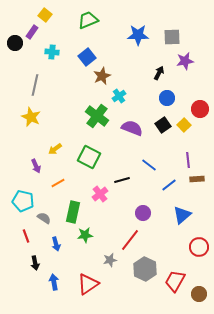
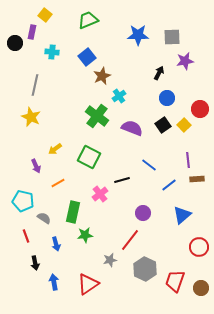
purple rectangle at (32, 32): rotated 24 degrees counterclockwise
red trapezoid at (175, 281): rotated 10 degrees counterclockwise
brown circle at (199, 294): moved 2 px right, 6 px up
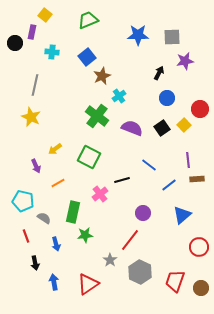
black square at (163, 125): moved 1 px left, 3 px down
gray star at (110, 260): rotated 24 degrees counterclockwise
gray hexagon at (145, 269): moved 5 px left, 3 px down
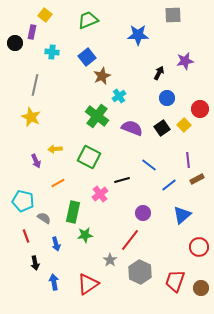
gray square at (172, 37): moved 1 px right, 22 px up
yellow arrow at (55, 149): rotated 32 degrees clockwise
purple arrow at (36, 166): moved 5 px up
brown rectangle at (197, 179): rotated 24 degrees counterclockwise
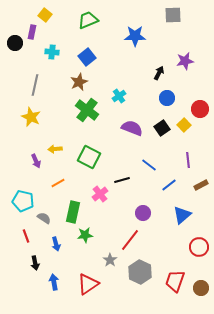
blue star at (138, 35): moved 3 px left, 1 px down
brown star at (102, 76): moved 23 px left, 6 px down
green cross at (97, 116): moved 10 px left, 6 px up
brown rectangle at (197, 179): moved 4 px right, 6 px down
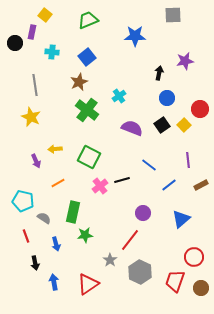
black arrow at (159, 73): rotated 16 degrees counterclockwise
gray line at (35, 85): rotated 20 degrees counterclockwise
black square at (162, 128): moved 3 px up
pink cross at (100, 194): moved 8 px up
blue triangle at (182, 215): moved 1 px left, 4 px down
red circle at (199, 247): moved 5 px left, 10 px down
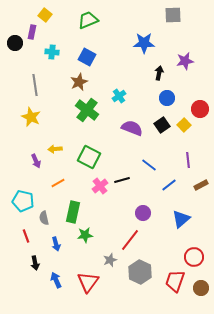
blue star at (135, 36): moved 9 px right, 7 px down
blue square at (87, 57): rotated 24 degrees counterclockwise
gray semicircle at (44, 218): rotated 136 degrees counterclockwise
gray star at (110, 260): rotated 16 degrees clockwise
blue arrow at (54, 282): moved 2 px right, 2 px up; rotated 14 degrees counterclockwise
red triangle at (88, 284): moved 2 px up; rotated 20 degrees counterclockwise
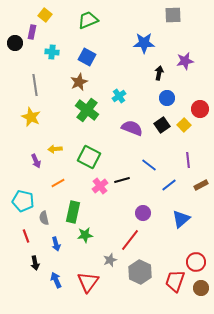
red circle at (194, 257): moved 2 px right, 5 px down
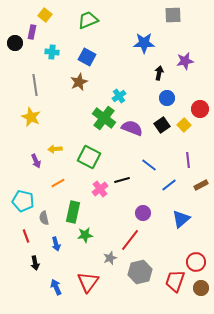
green cross at (87, 110): moved 17 px right, 8 px down
pink cross at (100, 186): moved 3 px down
gray star at (110, 260): moved 2 px up
gray hexagon at (140, 272): rotated 20 degrees clockwise
blue arrow at (56, 280): moved 7 px down
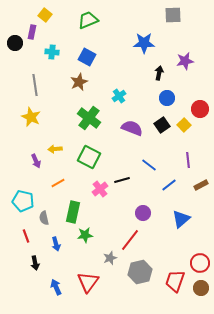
green cross at (104, 118): moved 15 px left
red circle at (196, 262): moved 4 px right, 1 px down
